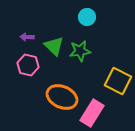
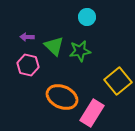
yellow square: rotated 24 degrees clockwise
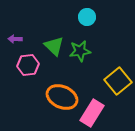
purple arrow: moved 12 px left, 2 px down
pink hexagon: rotated 20 degrees counterclockwise
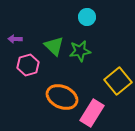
pink hexagon: rotated 10 degrees counterclockwise
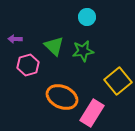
green star: moved 3 px right
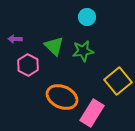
pink hexagon: rotated 15 degrees counterclockwise
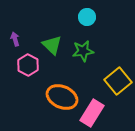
purple arrow: rotated 72 degrees clockwise
green triangle: moved 2 px left, 1 px up
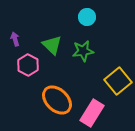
orange ellipse: moved 5 px left, 3 px down; rotated 20 degrees clockwise
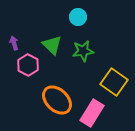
cyan circle: moved 9 px left
purple arrow: moved 1 px left, 4 px down
yellow square: moved 4 px left, 1 px down; rotated 16 degrees counterclockwise
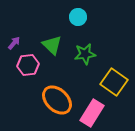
purple arrow: rotated 56 degrees clockwise
green star: moved 2 px right, 3 px down
pink hexagon: rotated 25 degrees clockwise
